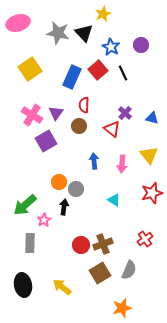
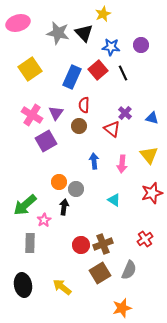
blue star: rotated 24 degrees counterclockwise
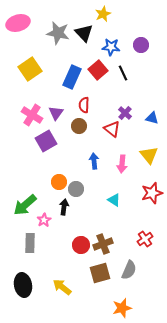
brown square: rotated 15 degrees clockwise
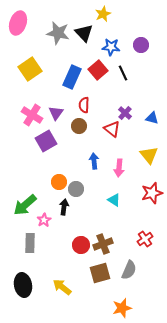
pink ellipse: rotated 55 degrees counterclockwise
pink arrow: moved 3 px left, 4 px down
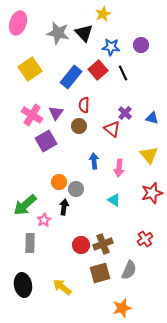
blue rectangle: moved 1 px left; rotated 15 degrees clockwise
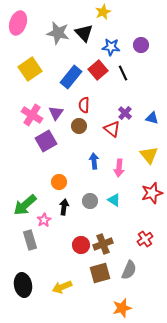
yellow star: moved 2 px up
gray circle: moved 14 px right, 12 px down
gray rectangle: moved 3 px up; rotated 18 degrees counterclockwise
yellow arrow: rotated 60 degrees counterclockwise
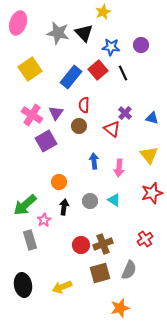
orange star: moved 2 px left
